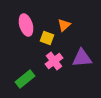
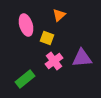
orange triangle: moved 5 px left, 10 px up
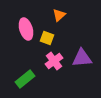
pink ellipse: moved 4 px down
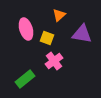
purple triangle: moved 24 px up; rotated 15 degrees clockwise
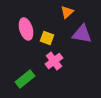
orange triangle: moved 8 px right, 3 px up
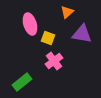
pink ellipse: moved 4 px right, 5 px up
yellow square: moved 1 px right
green rectangle: moved 3 px left, 3 px down
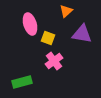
orange triangle: moved 1 px left, 1 px up
green rectangle: rotated 24 degrees clockwise
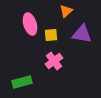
yellow square: moved 3 px right, 3 px up; rotated 24 degrees counterclockwise
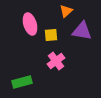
purple triangle: moved 3 px up
pink cross: moved 2 px right
